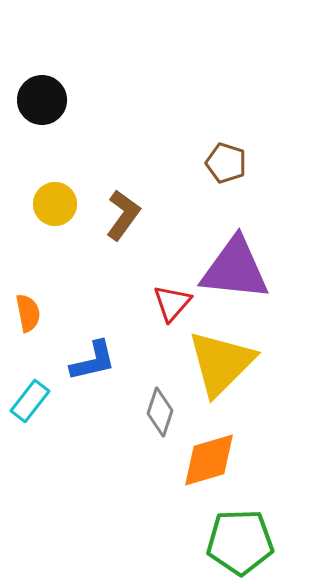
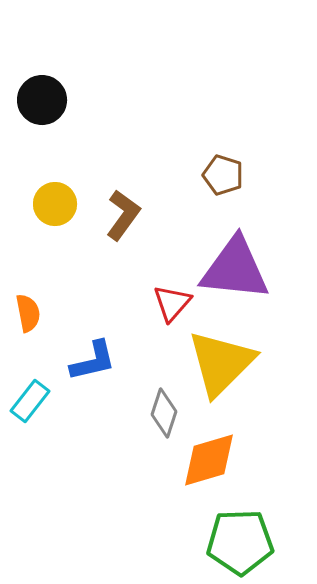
brown pentagon: moved 3 px left, 12 px down
gray diamond: moved 4 px right, 1 px down
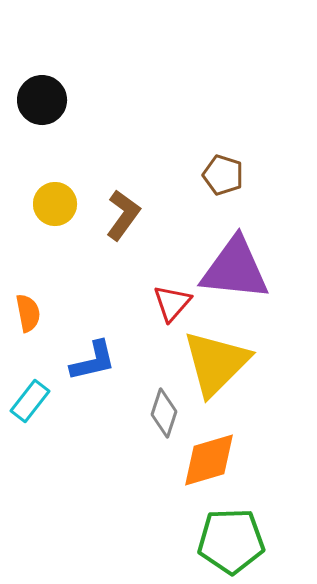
yellow triangle: moved 5 px left
green pentagon: moved 9 px left, 1 px up
